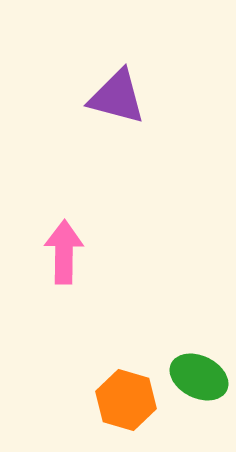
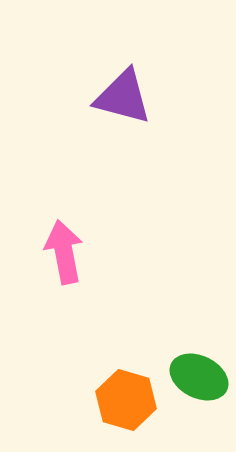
purple triangle: moved 6 px right
pink arrow: rotated 12 degrees counterclockwise
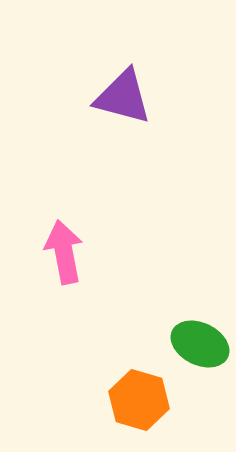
green ellipse: moved 1 px right, 33 px up
orange hexagon: moved 13 px right
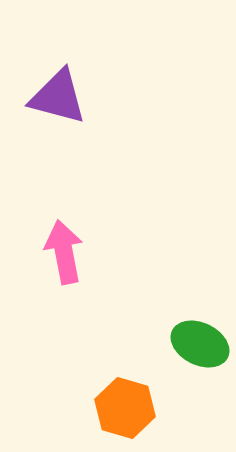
purple triangle: moved 65 px left
orange hexagon: moved 14 px left, 8 px down
